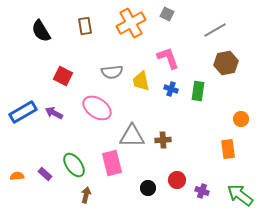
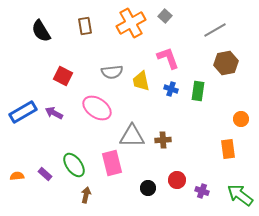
gray square: moved 2 px left, 2 px down; rotated 16 degrees clockwise
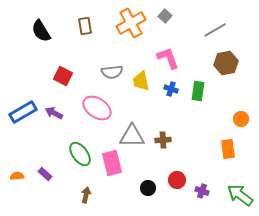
green ellipse: moved 6 px right, 11 px up
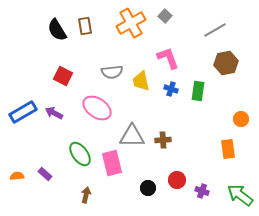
black semicircle: moved 16 px right, 1 px up
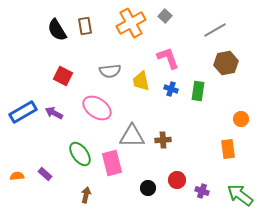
gray semicircle: moved 2 px left, 1 px up
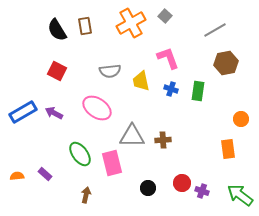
red square: moved 6 px left, 5 px up
red circle: moved 5 px right, 3 px down
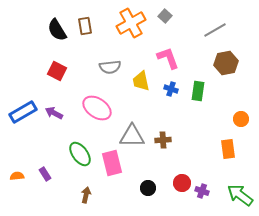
gray semicircle: moved 4 px up
purple rectangle: rotated 16 degrees clockwise
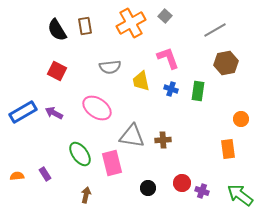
gray triangle: rotated 8 degrees clockwise
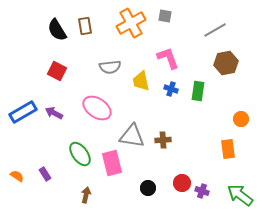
gray square: rotated 32 degrees counterclockwise
orange semicircle: rotated 40 degrees clockwise
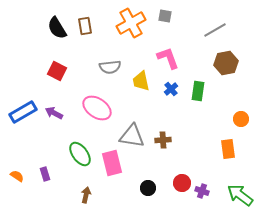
black semicircle: moved 2 px up
blue cross: rotated 32 degrees clockwise
purple rectangle: rotated 16 degrees clockwise
